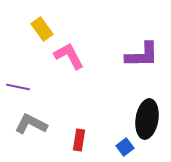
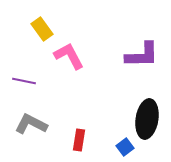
purple line: moved 6 px right, 6 px up
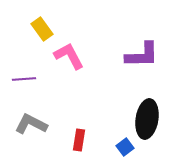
purple line: moved 2 px up; rotated 15 degrees counterclockwise
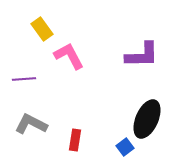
black ellipse: rotated 15 degrees clockwise
red rectangle: moved 4 px left
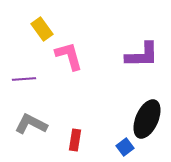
pink L-shape: rotated 12 degrees clockwise
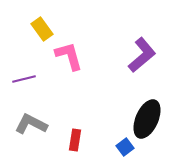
purple L-shape: rotated 39 degrees counterclockwise
purple line: rotated 10 degrees counterclockwise
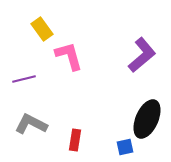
blue square: rotated 24 degrees clockwise
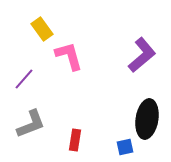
purple line: rotated 35 degrees counterclockwise
black ellipse: rotated 15 degrees counterclockwise
gray L-shape: rotated 132 degrees clockwise
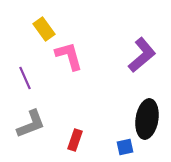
yellow rectangle: moved 2 px right
purple line: moved 1 px right, 1 px up; rotated 65 degrees counterclockwise
red rectangle: rotated 10 degrees clockwise
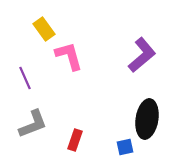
gray L-shape: moved 2 px right
